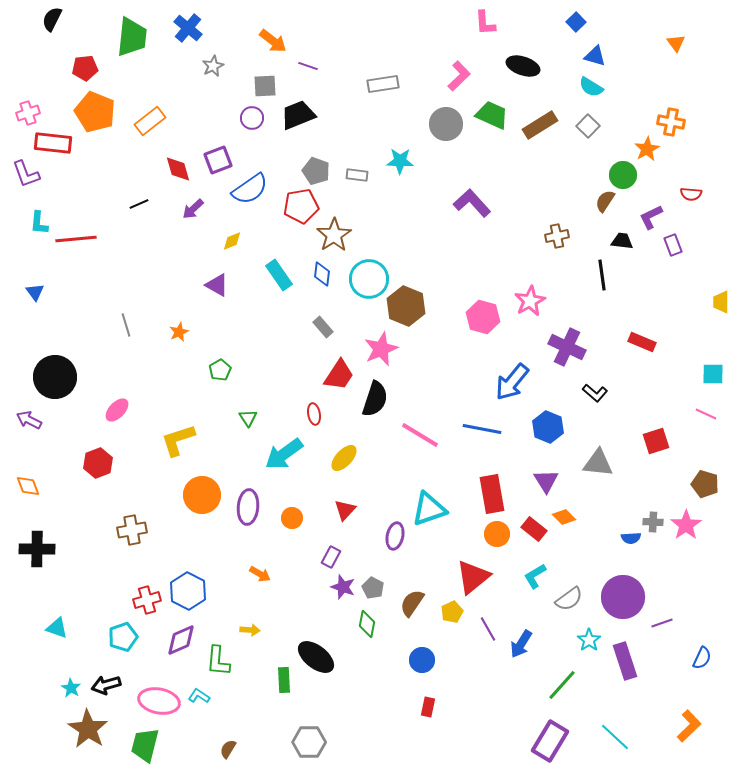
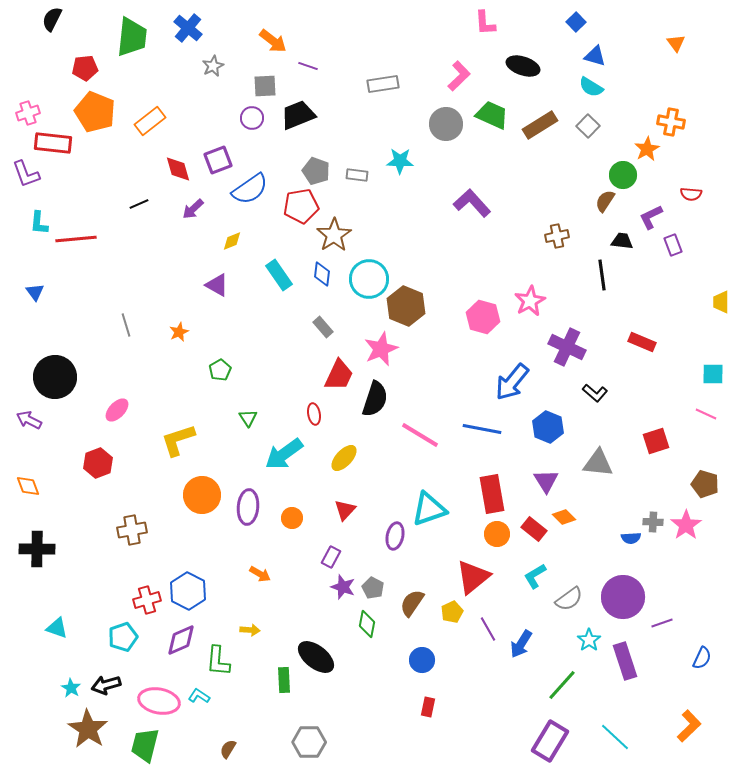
red trapezoid at (339, 375): rotated 8 degrees counterclockwise
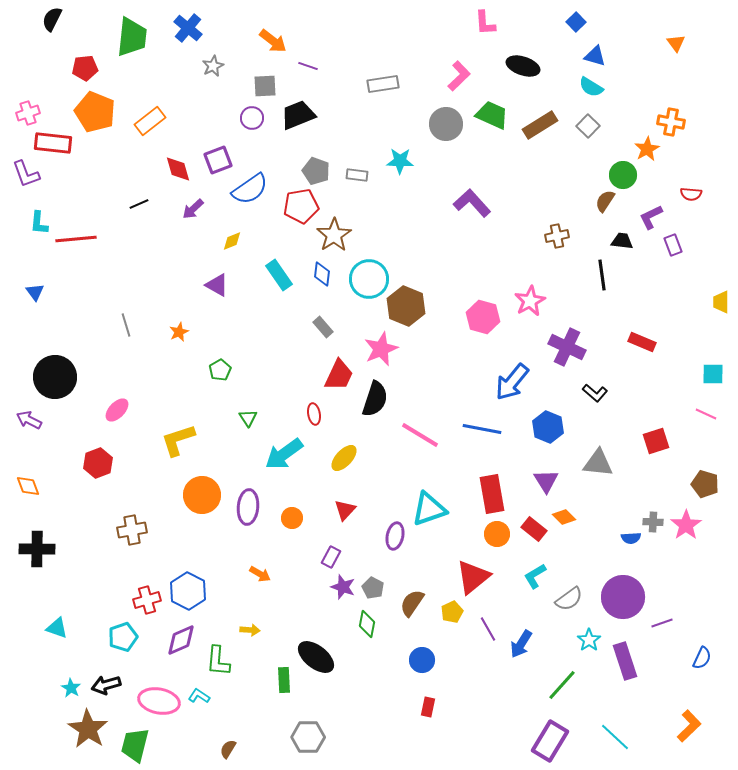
gray hexagon at (309, 742): moved 1 px left, 5 px up
green trapezoid at (145, 745): moved 10 px left
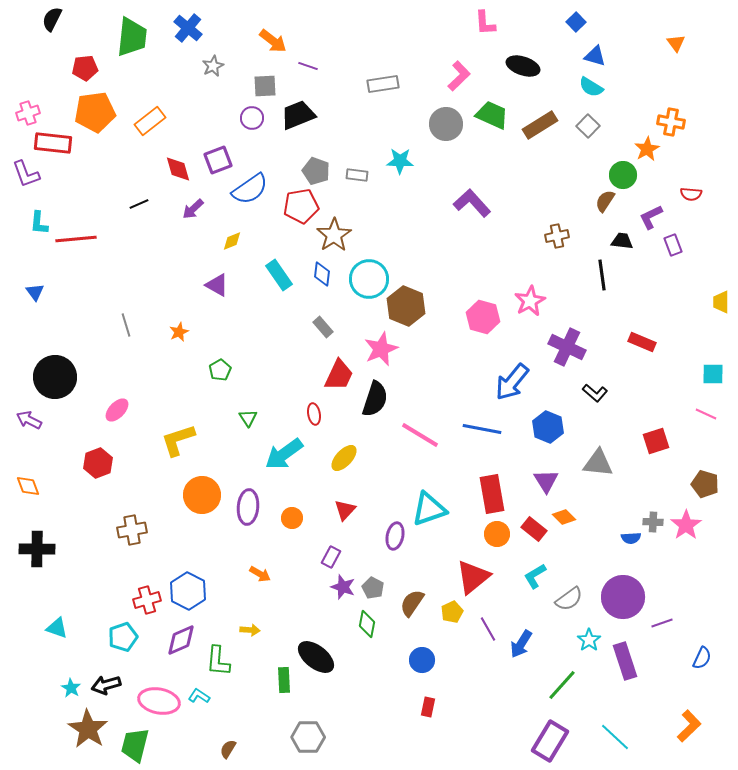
orange pentagon at (95, 112): rotated 30 degrees counterclockwise
